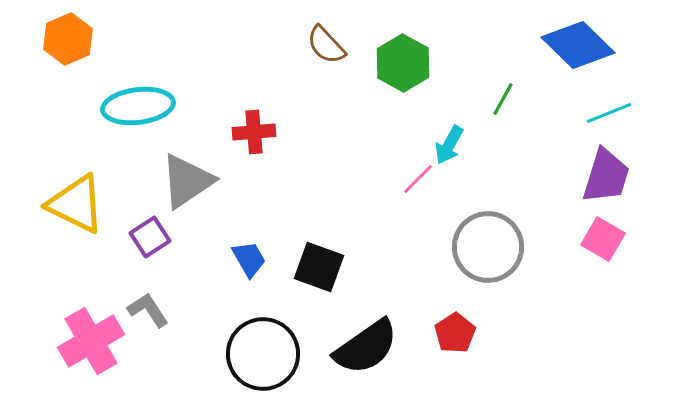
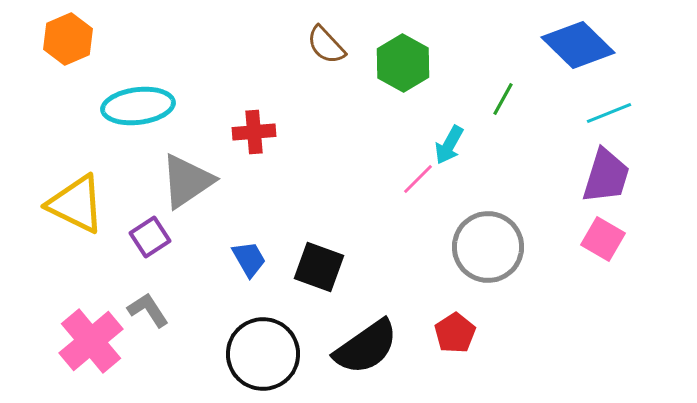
pink cross: rotated 10 degrees counterclockwise
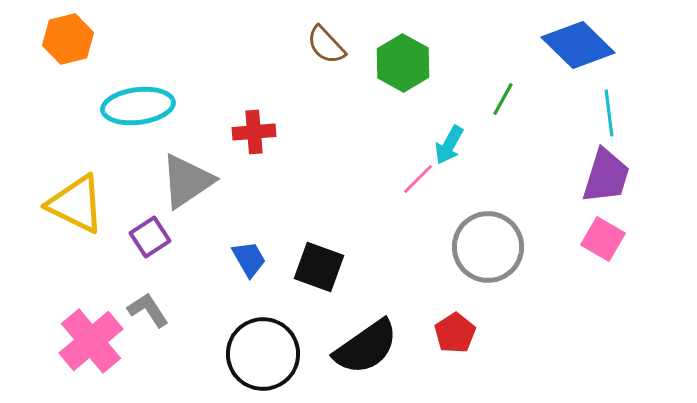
orange hexagon: rotated 9 degrees clockwise
cyan line: rotated 75 degrees counterclockwise
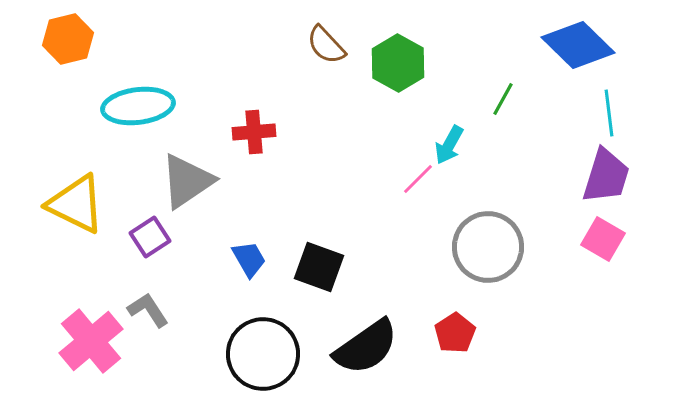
green hexagon: moved 5 px left
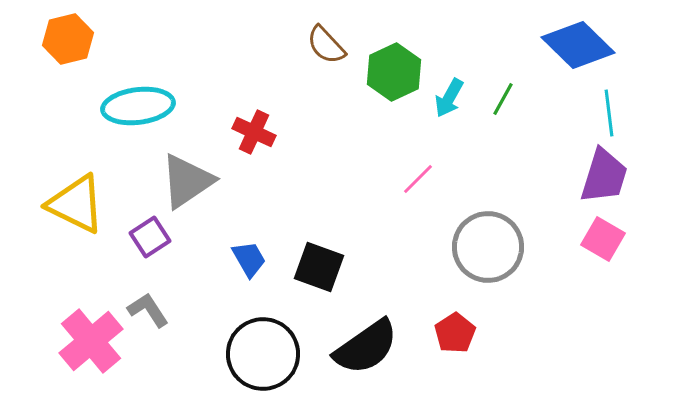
green hexagon: moved 4 px left, 9 px down; rotated 6 degrees clockwise
red cross: rotated 30 degrees clockwise
cyan arrow: moved 47 px up
purple trapezoid: moved 2 px left
